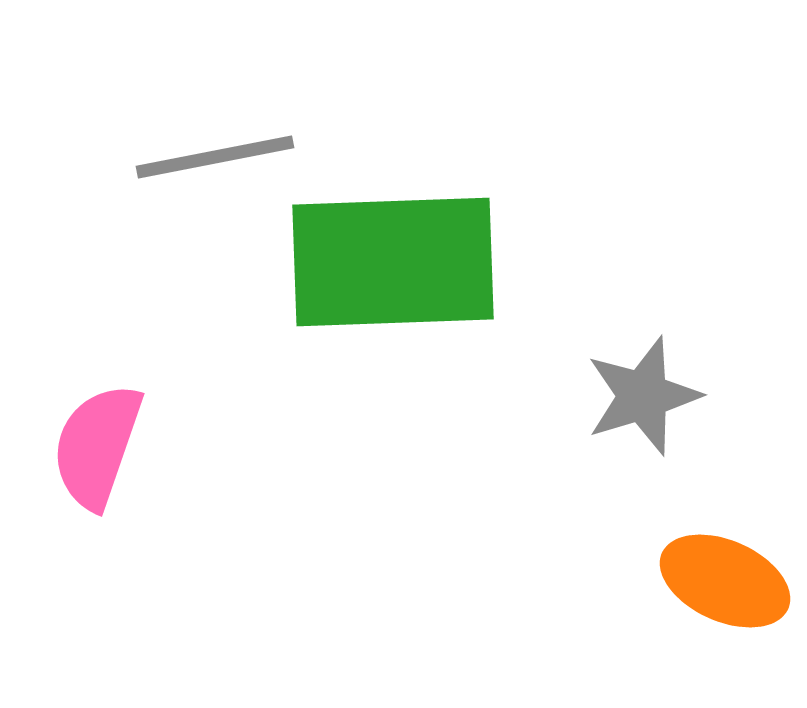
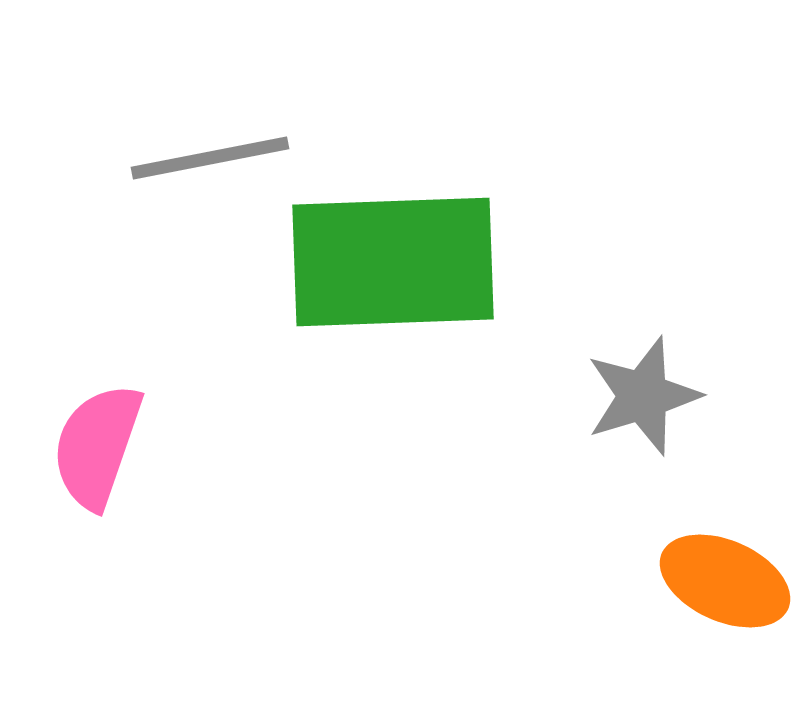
gray line: moved 5 px left, 1 px down
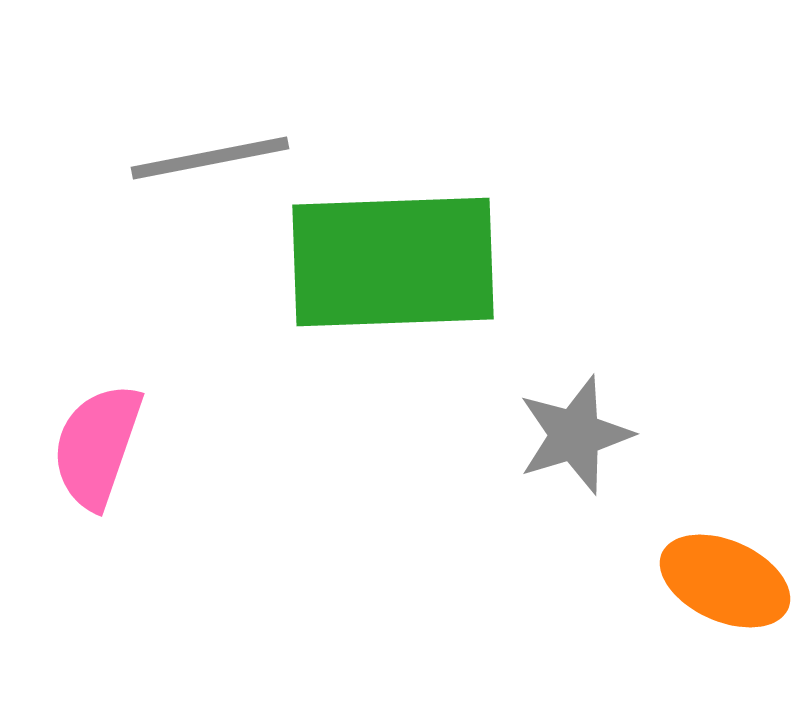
gray star: moved 68 px left, 39 px down
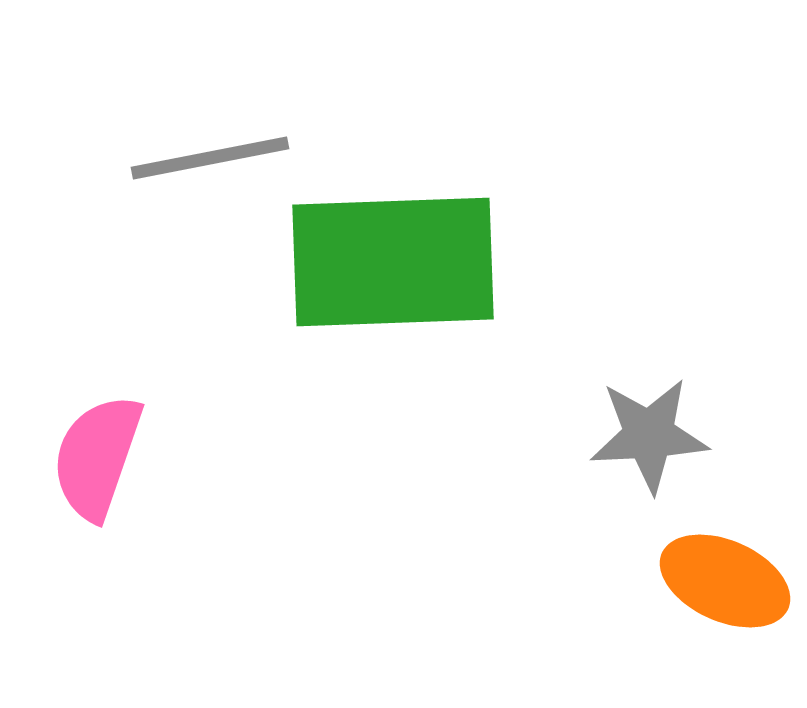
gray star: moved 74 px right; rotated 14 degrees clockwise
pink semicircle: moved 11 px down
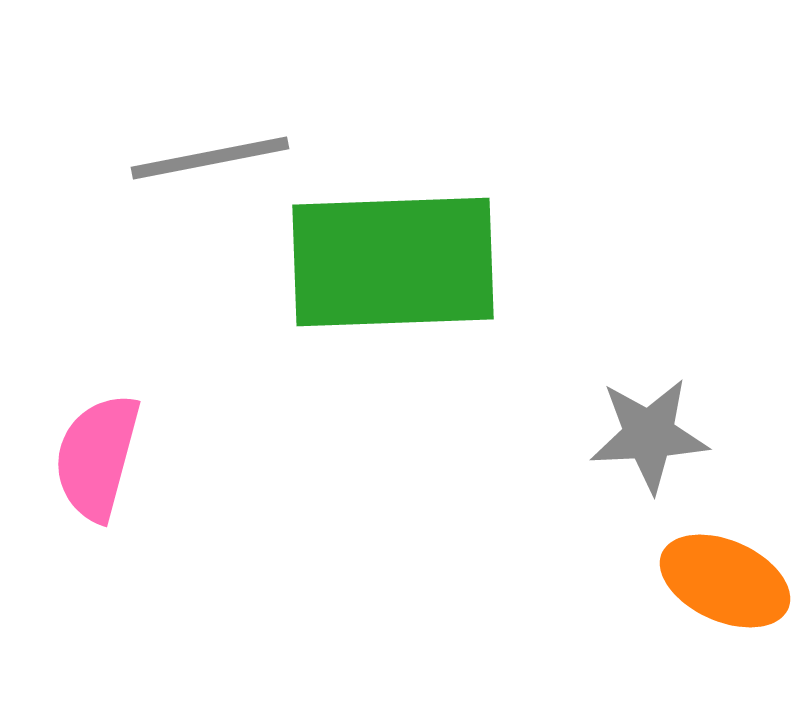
pink semicircle: rotated 4 degrees counterclockwise
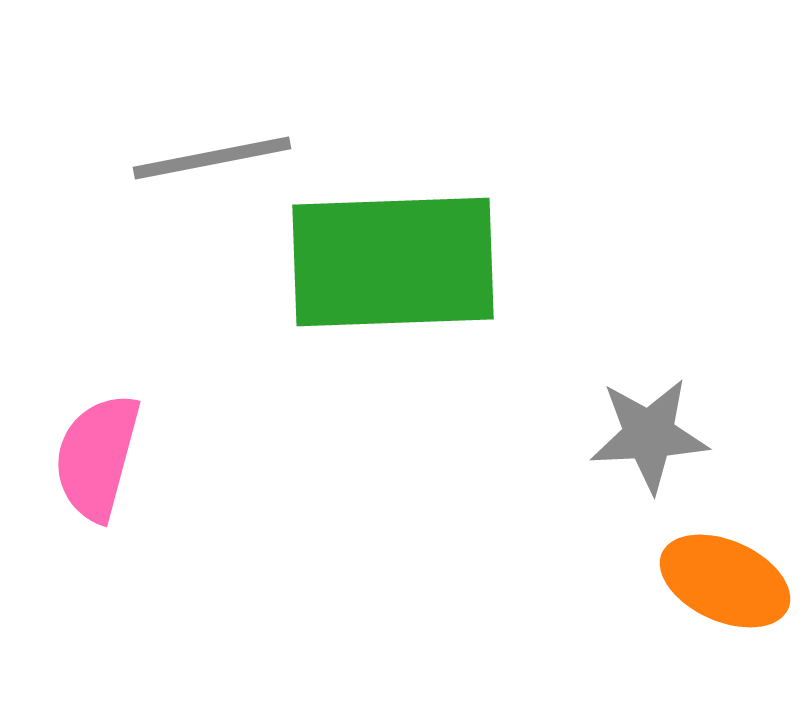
gray line: moved 2 px right
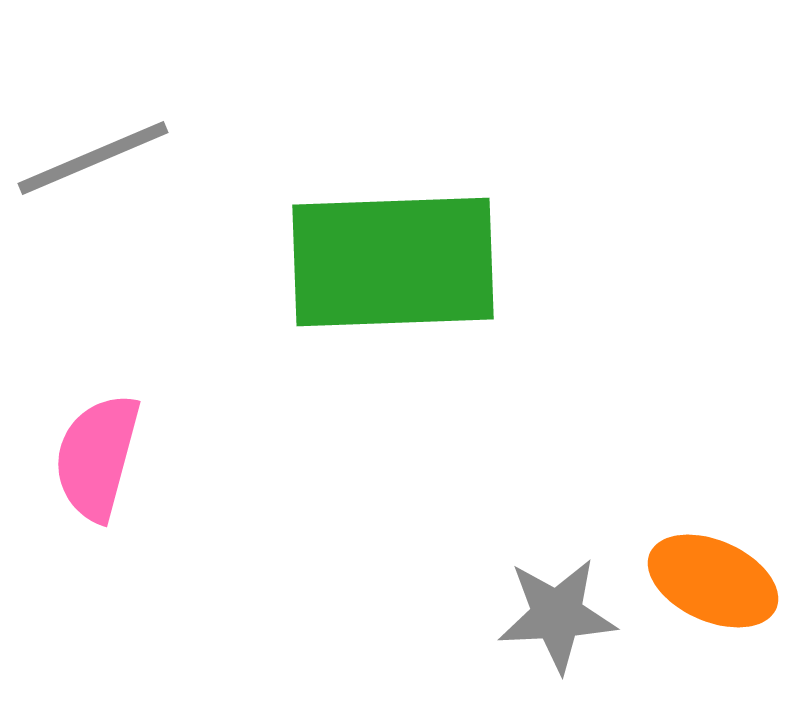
gray line: moved 119 px left; rotated 12 degrees counterclockwise
gray star: moved 92 px left, 180 px down
orange ellipse: moved 12 px left
